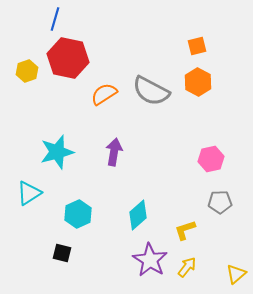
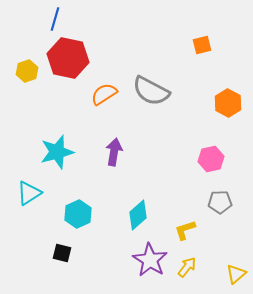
orange square: moved 5 px right, 1 px up
orange hexagon: moved 30 px right, 21 px down
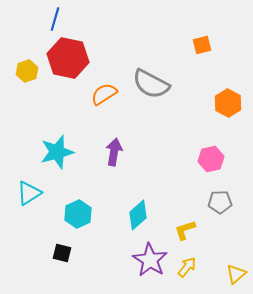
gray semicircle: moved 7 px up
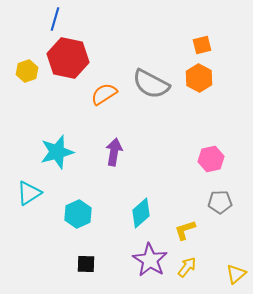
orange hexagon: moved 29 px left, 25 px up
cyan diamond: moved 3 px right, 2 px up
black square: moved 24 px right, 11 px down; rotated 12 degrees counterclockwise
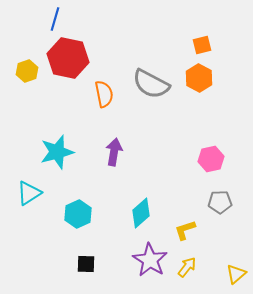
orange semicircle: rotated 112 degrees clockwise
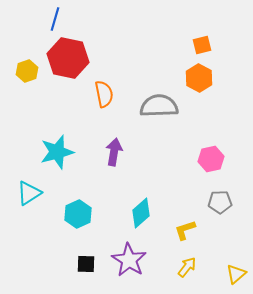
gray semicircle: moved 8 px right, 22 px down; rotated 150 degrees clockwise
purple star: moved 21 px left
